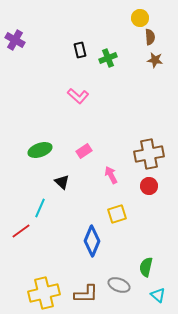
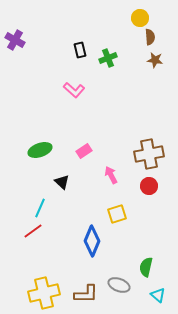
pink L-shape: moved 4 px left, 6 px up
red line: moved 12 px right
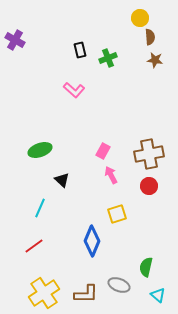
pink rectangle: moved 19 px right; rotated 28 degrees counterclockwise
black triangle: moved 2 px up
red line: moved 1 px right, 15 px down
yellow cross: rotated 20 degrees counterclockwise
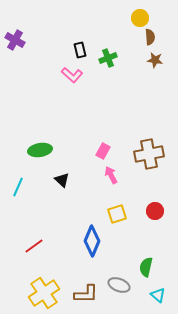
pink L-shape: moved 2 px left, 15 px up
green ellipse: rotated 10 degrees clockwise
red circle: moved 6 px right, 25 px down
cyan line: moved 22 px left, 21 px up
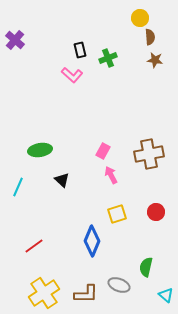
purple cross: rotated 12 degrees clockwise
red circle: moved 1 px right, 1 px down
cyan triangle: moved 8 px right
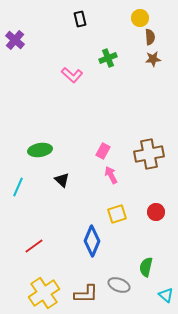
black rectangle: moved 31 px up
brown star: moved 2 px left, 1 px up; rotated 14 degrees counterclockwise
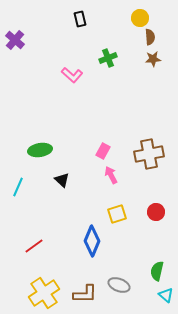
green semicircle: moved 11 px right, 4 px down
brown L-shape: moved 1 px left
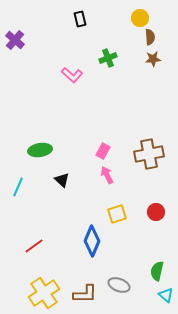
pink arrow: moved 4 px left
